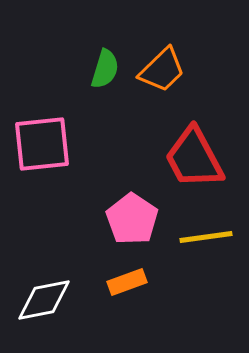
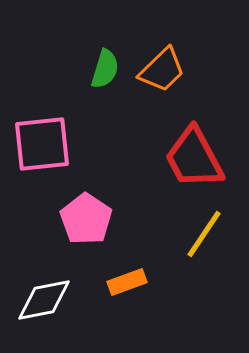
pink pentagon: moved 46 px left
yellow line: moved 2 px left, 3 px up; rotated 48 degrees counterclockwise
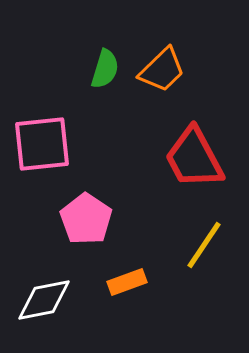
yellow line: moved 11 px down
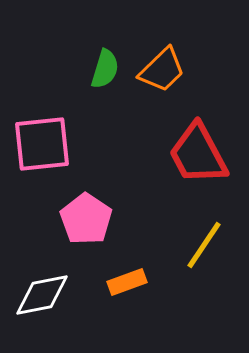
red trapezoid: moved 4 px right, 4 px up
white diamond: moved 2 px left, 5 px up
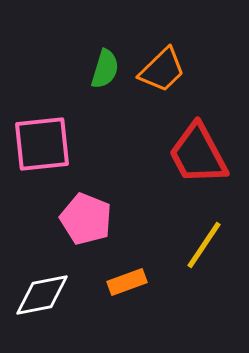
pink pentagon: rotated 12 degrees counterclockwise
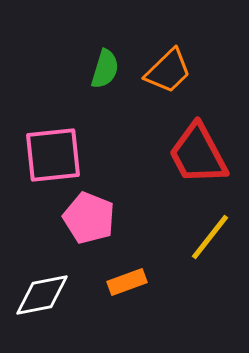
orange trapezoid: moved 6 px right, 1 px down
pink square: moved 11 px right, 11 px down
pink pentagon: moved 3 px right, 1 px up
yellow line: moved 6 px right, 8 px up; rotated 4 degrees clockwise
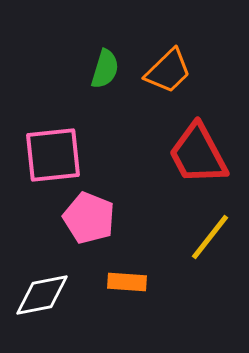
orange rectangle: rotated 24 degrees clockwise
